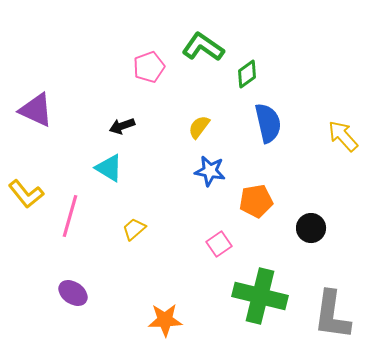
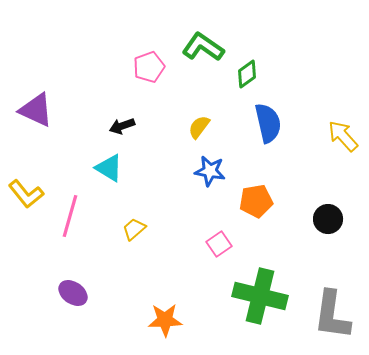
black circle: moved 17 px right, 9 px up
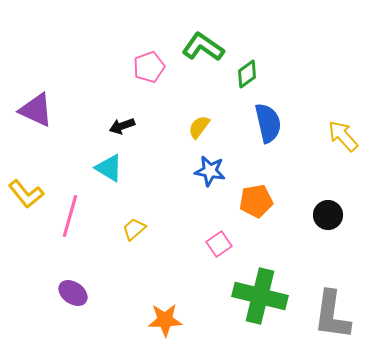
black circle: moved 4 px up
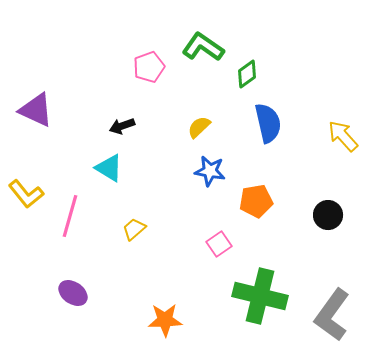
yellow semicircle: rotated 10 degrees clockwise
gray L-shape: rotated 28 degrees clockwise
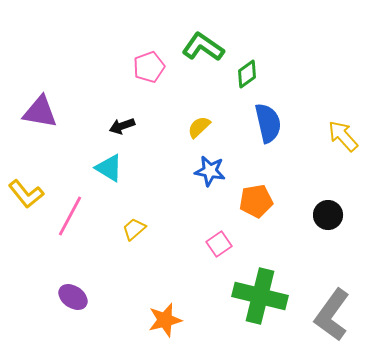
purple triangle: moved 4 px right, 2 px down; rotated 15 degrees counterclockwise
pink line: rotated 12 degrees clockwise
purple ellipse: moved 4 px down
orange star: rotated 12 degrees counterclockwise
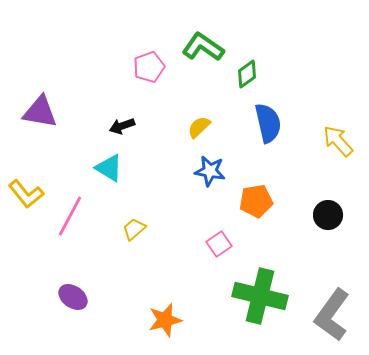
yellow arrow: moved 5 px left, 5 px down
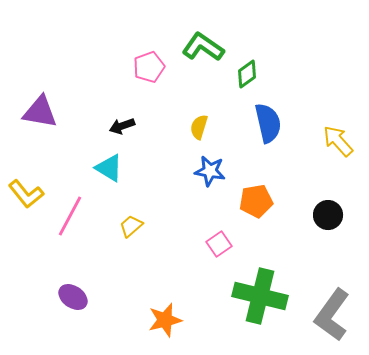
yellow semicircle: rotated 30 degrees counterclockwise
yellow trapezoid: moved 3 px left, 3 px up
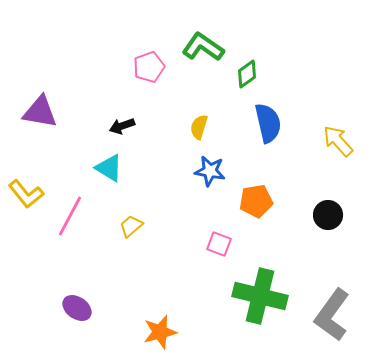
pink square: rotated 35 degrees counterclockwise
purple ellipse: moved 4 px right, 11 px down
orange star: moved 5 px left, 12 px down
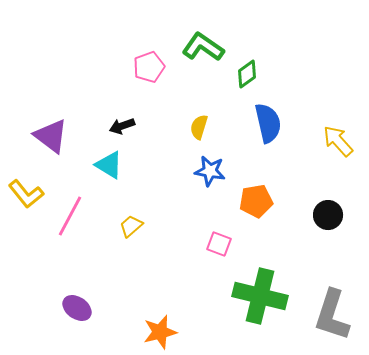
purple triangle: moved 11 px right, 24 px down; rotated 27 degrees clockwise
cyan triangle: moved 3 px up
gray L-shape: rotated 18 degrees counterclockwise
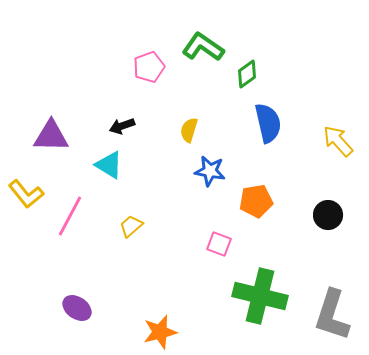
yellow semicircle: moved 10 px left, 3 px down
purple triangle: rotated 36 degrees counterclockwise
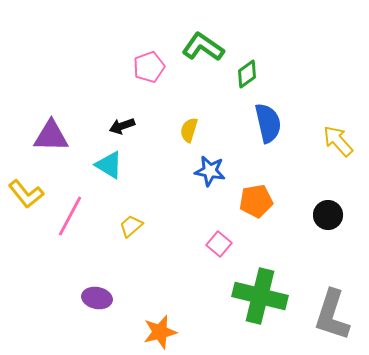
pink square: rotated 20 degrees clockwise
purple ellipse: moved 20 px right, 10 px up; rotated 24 degrees counterclockwise
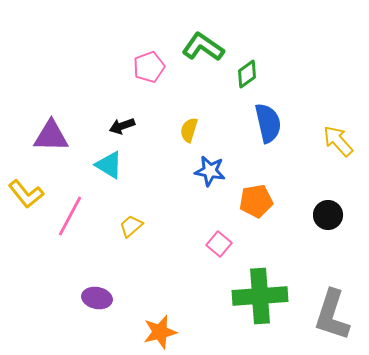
green cross: rotated 18 degrees counterclockwise
